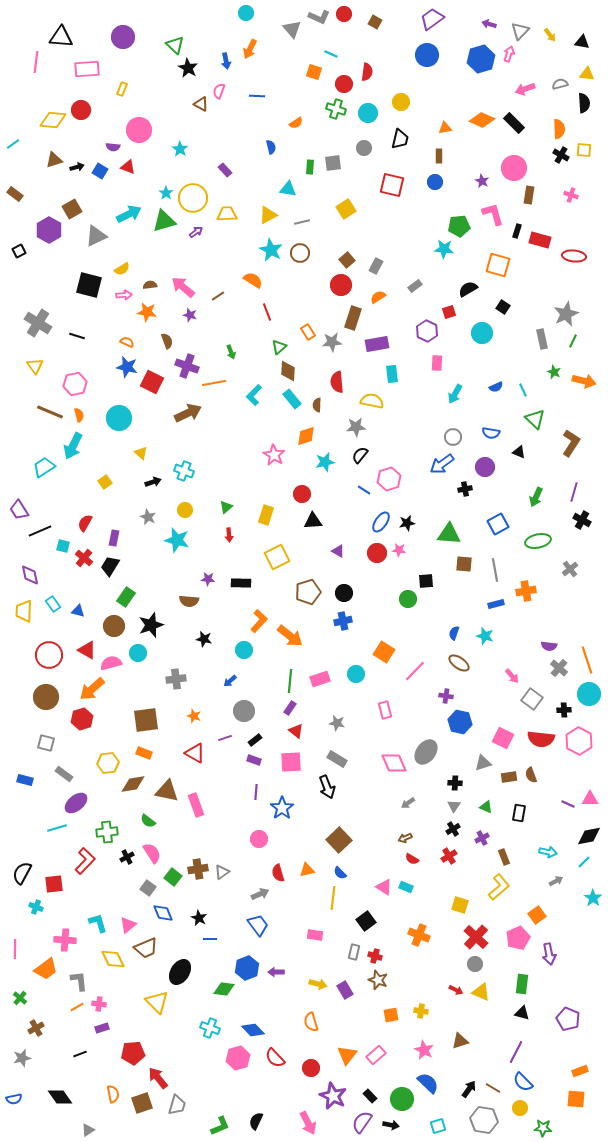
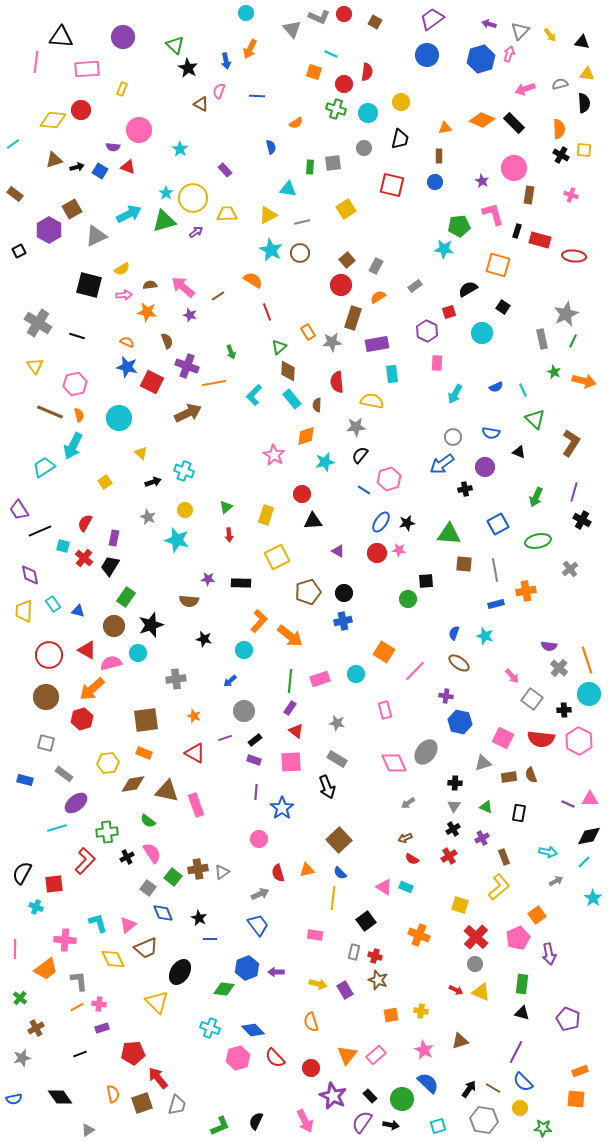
pink arrow at (308, 1123): moved 3 px left, 2 px up
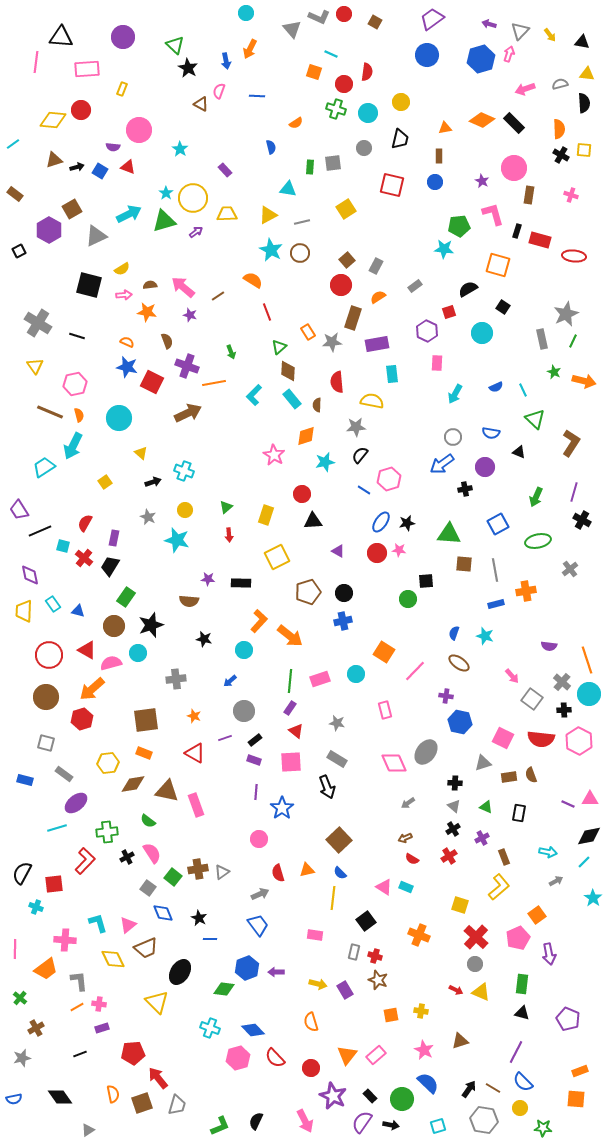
gray cross at (559, 668): moved 3 px right, 14 px down
gray triangle at (454, 806): rotated 24 degrees counterclockwise
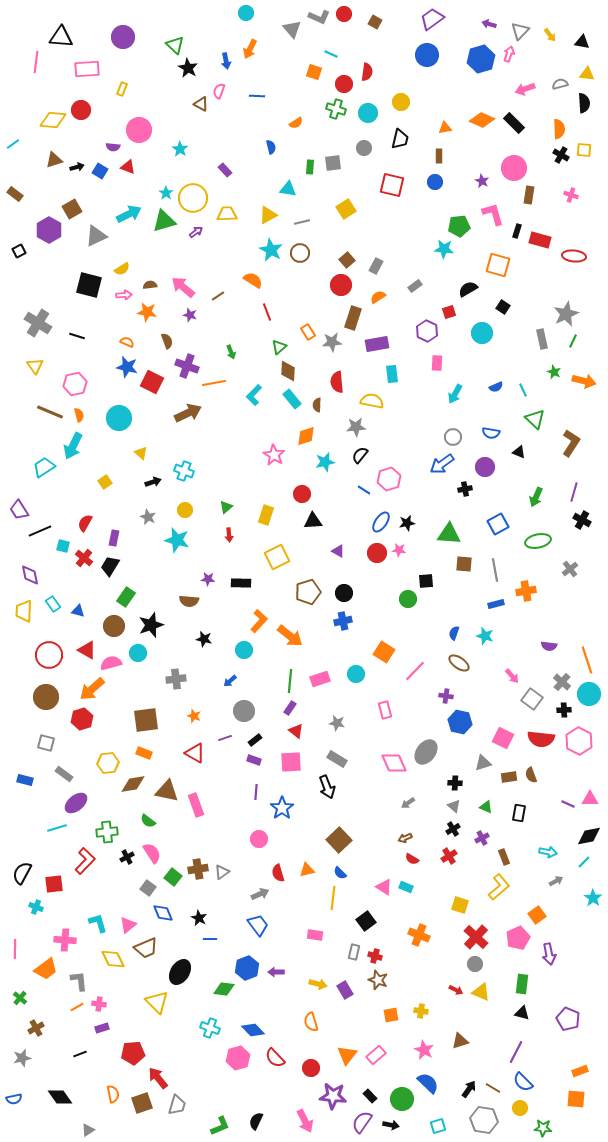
purple star at (333, 1096): rotated 20 degrees counterclockwise
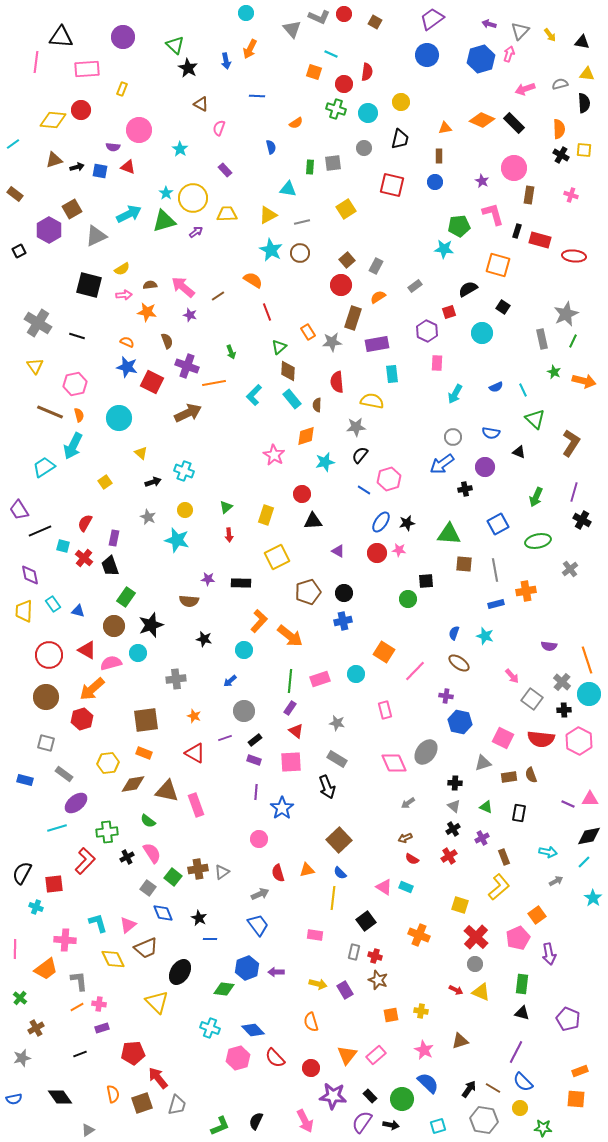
pink semicircle at (219, 91): moved 37 px down
blue square at (100, 171): rotated 21 degrees counterclockwise
black trapezoid at (110, 566): rotated 50 degrees counterclockwise
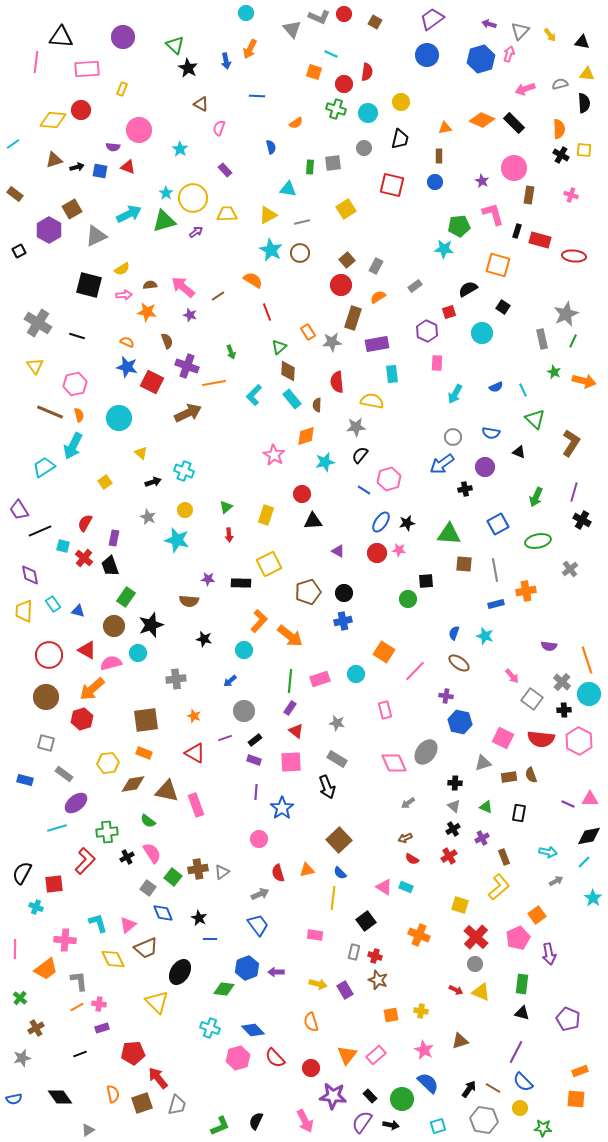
yellow square at (277, 557): moved 8 px left, 7 px down
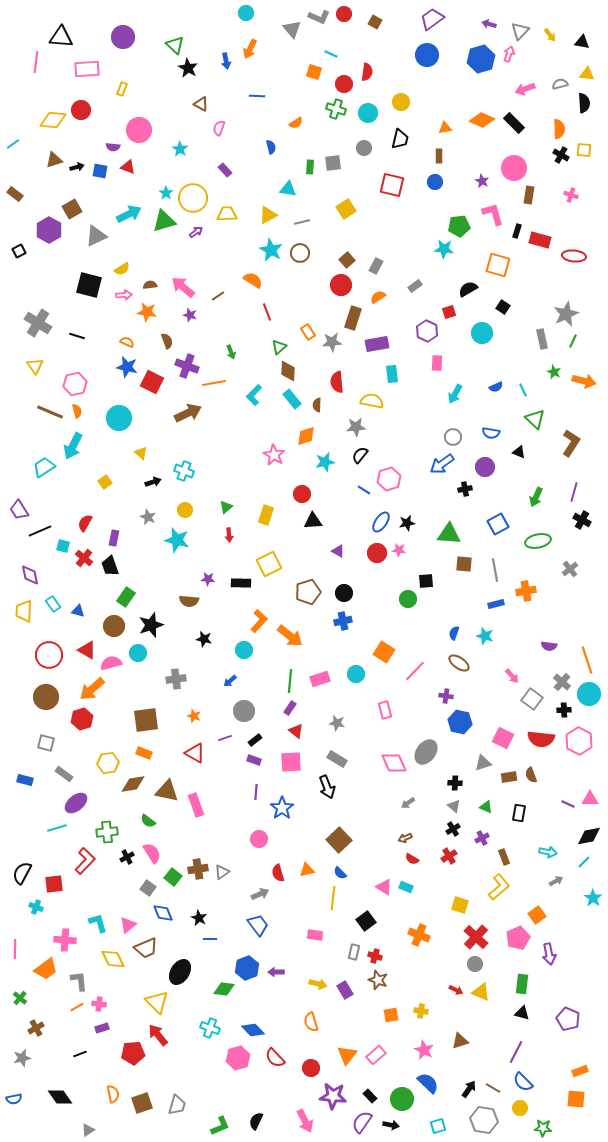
orange semicircle at (79, 415): moved 2 px left, 4 px up
red arrow at (158, 1078): moved 43 px up
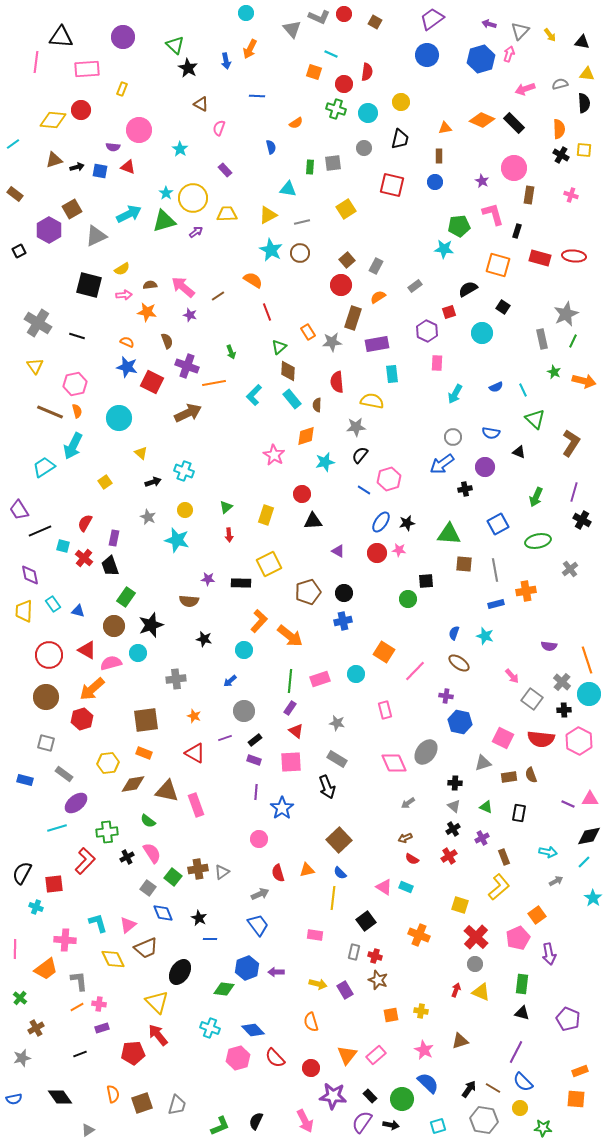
red rectangle at (540, 240): moved 18 px down
red arrow at (456, 990): rotated 96 degrees counterclockwise
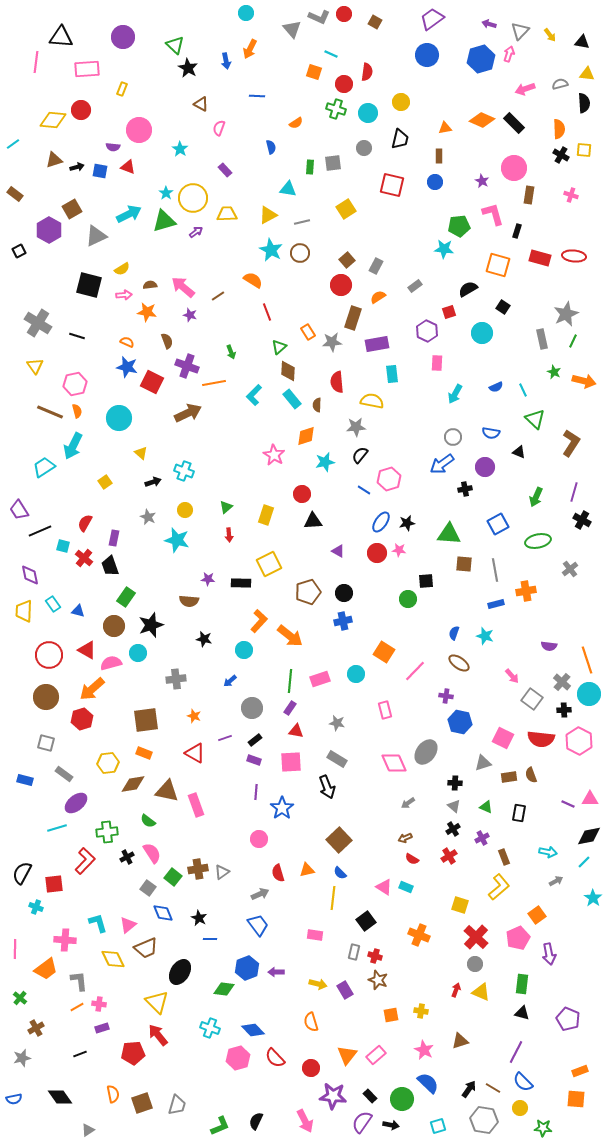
gray circle at (244, 711): moved 8 px right, 3 px up
red triangle at (296, 731): rotated 28 degrees counterclockwise
